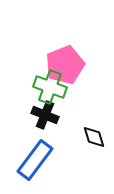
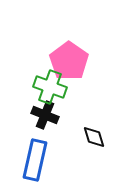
pink pentagon: moved 4 px right, 4 px up; rotated 15 degrees counterclockwise
blue rectangle: rotated 24 degrees counterclockwise
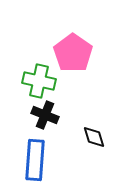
pink pentagon: moved 4 px right, 8 px up
green cross: moved 11 px left, 6 px up; rotated 8 degrees counterclockwise
blue rectangle: rotated 9 degrees counterclockwise
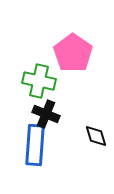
black cross: moved 1 px right, 1 px up
black diamond: moved 2 px right, 1 px up
blue rectangle: moved 15 px up
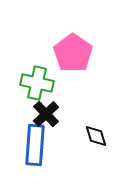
green cross: moved 2 px left, 2 px down
black cross: rotated 24 degrees clockwise
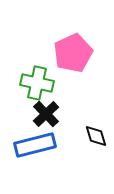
pink pentagon: rotated 12 degrees clockwise
blue rectangle: rotated 72 degrees clockwise
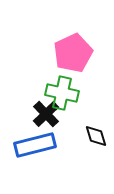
green cross: moved 25 px right, 10 px down
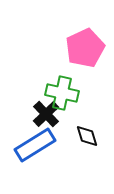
pink pentagon: moved 12 px right, 5 px up
black diamond: moved 9 px left
blue rectangle: rotated 18 degrees counterclockwise
